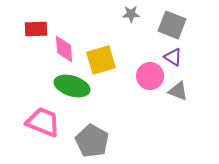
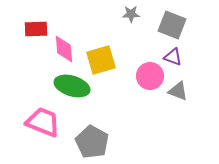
purple triangle: rotated 12 degrees counterclockwise
gray pentagon: moved 1 px down
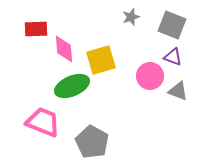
gray star: moved 3 px down; rotated 18 degrees counterclockwise
green ellipse: rotated 40 degrees counterclockwise
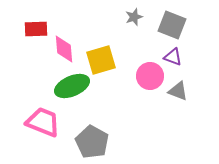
gray star: moved 3 px right
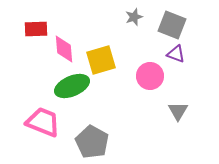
purple triangle: moved 3 px right, 3 px up
gray triangle: moved 20 px down; rotated 40 degrees clockwise
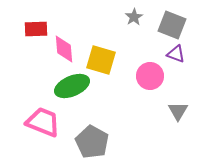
gray star: rotated 12 degrees counterclockwise
yellow square: rotated 32 degrees clockwise
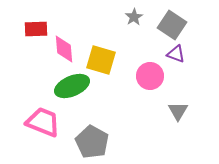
gray square: rotated 12 degrees clockwise
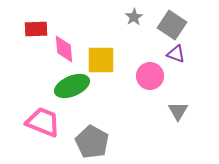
yellow square: rotated 16 degrees counterclockwise
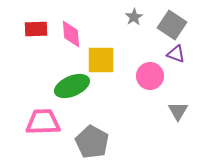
pink diamond: moved 7 px right, 15 px up
pink trapezoid: rotated 24 degrees counterclockwise
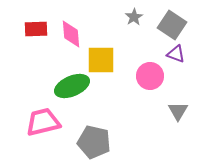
pink trapezoid: rotated 12 degrees counterclockwise
gray pentagon: moved 2 px right; rotated 16 degrees counterclockwise
